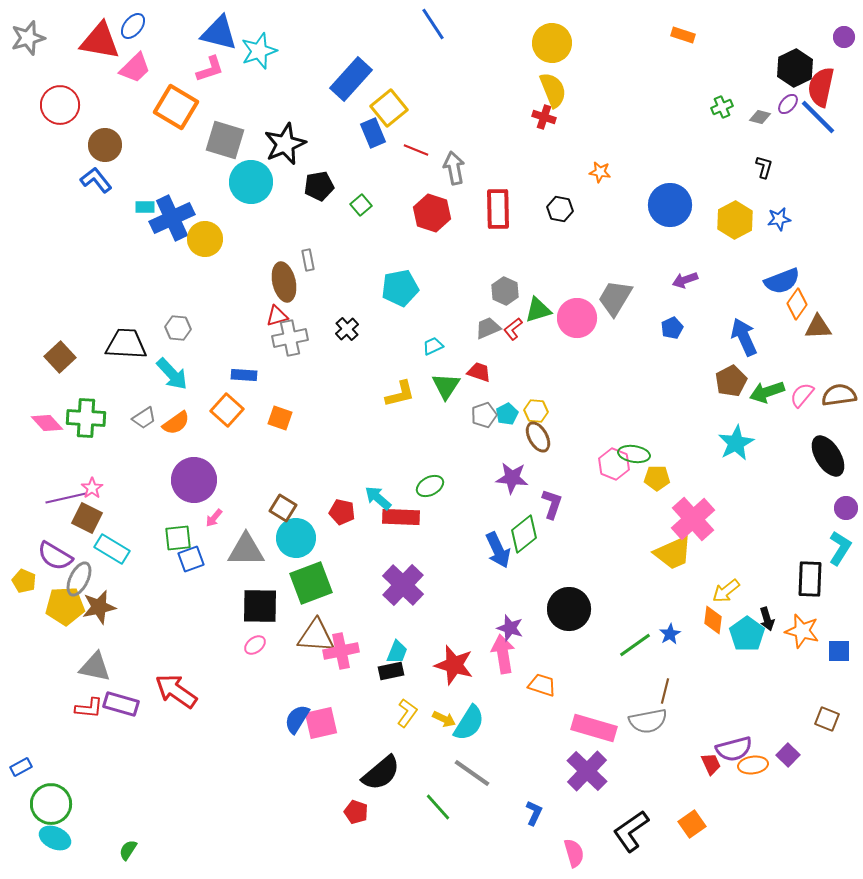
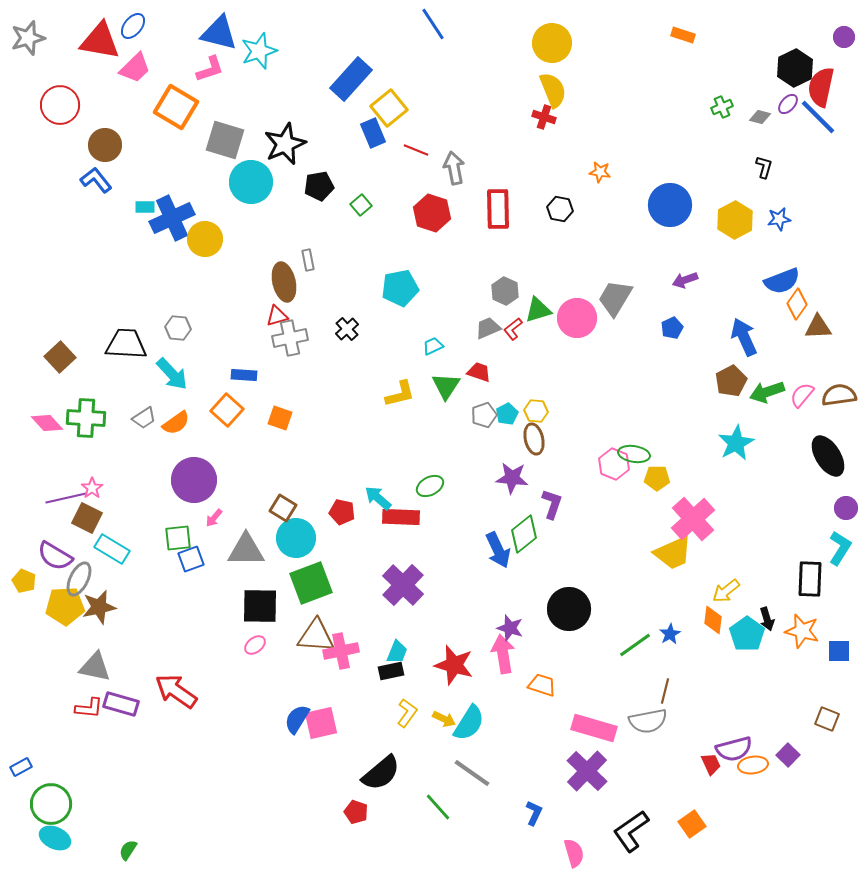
brown ellipse at (538, 437): moved 4 px left, 2 px down; rotated 16 degrees clockwise
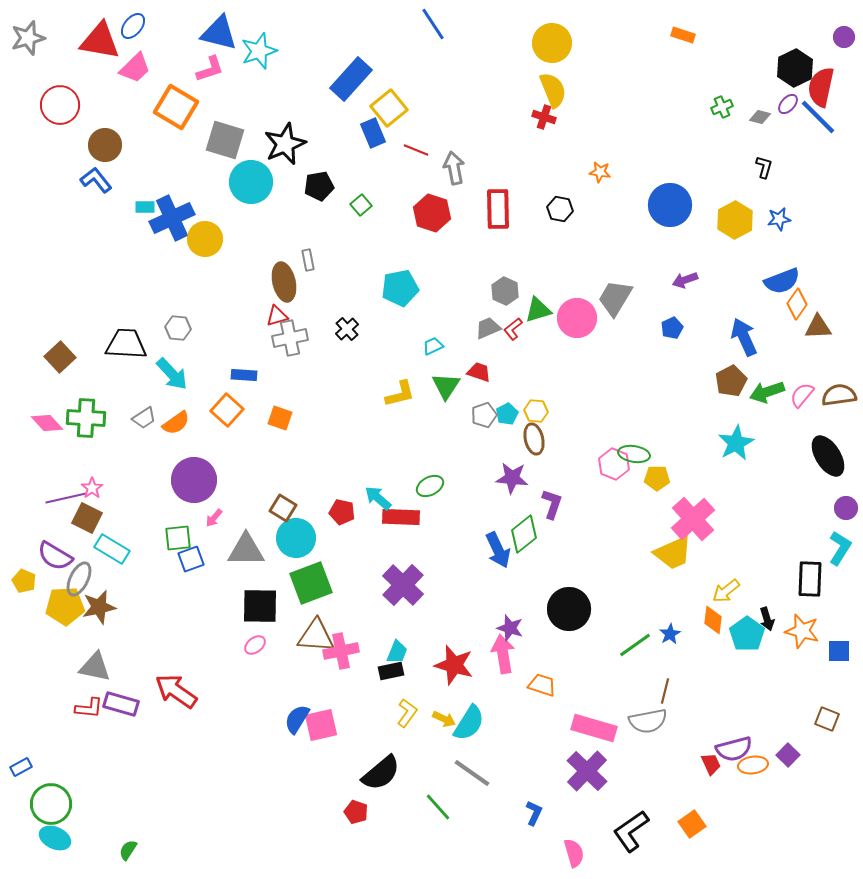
pink square at (321, 723): moved 2 px down
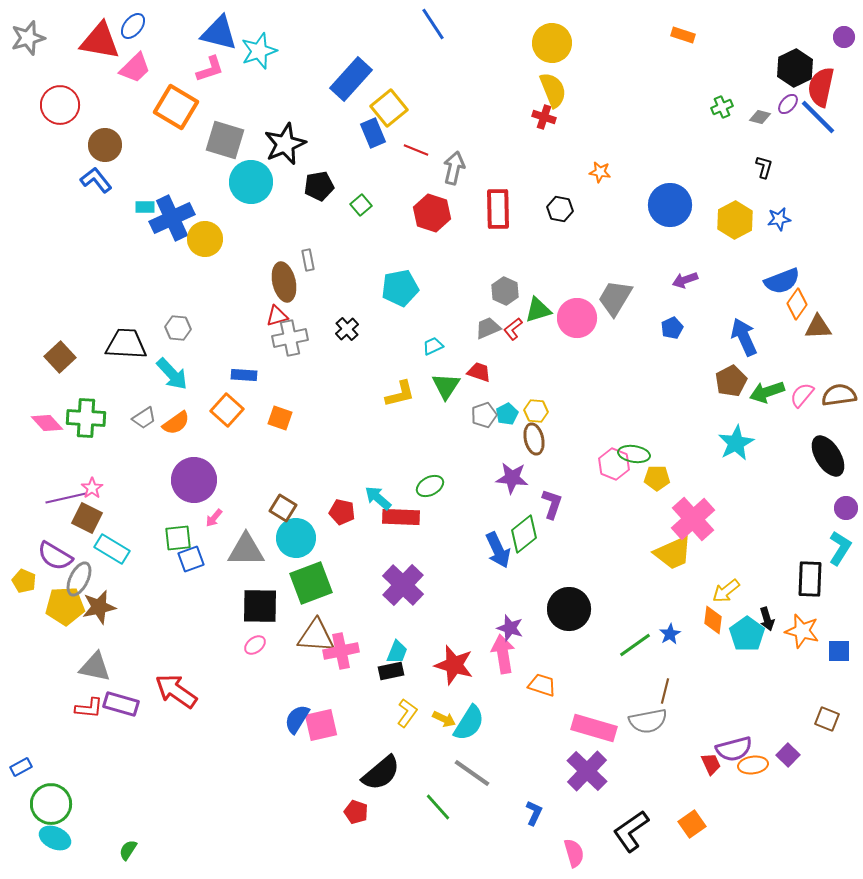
gray arrow at (454, 168): rotated 24 degrees clockwise
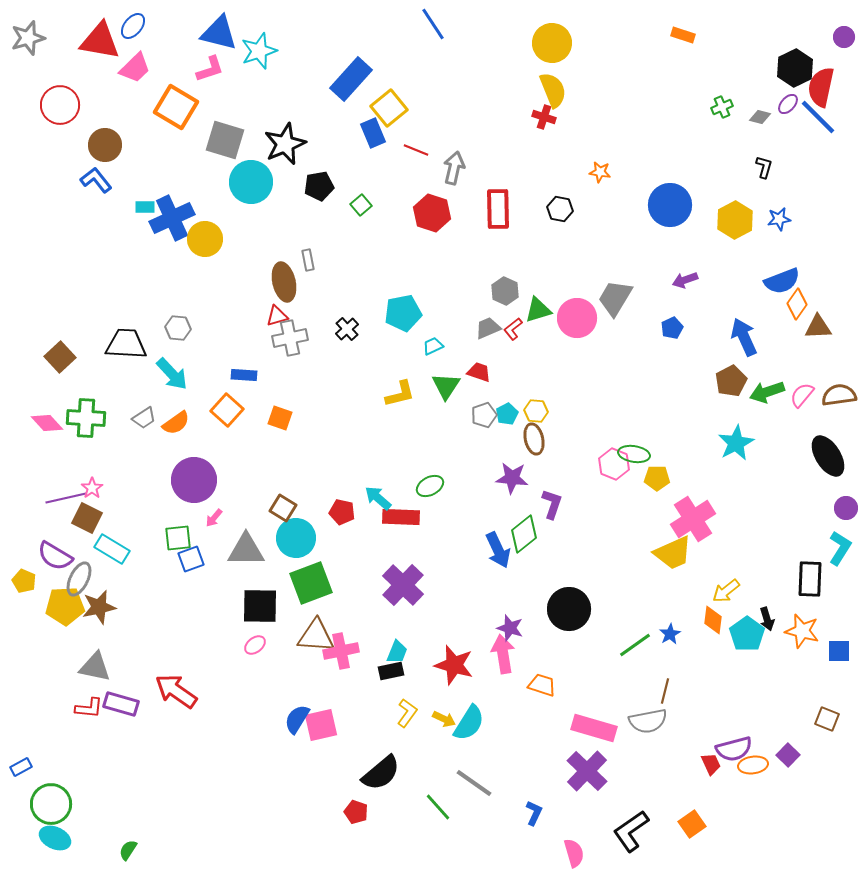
cyan pentagon at (400, 288): moved 3 px right, 25 px down
pink cross at (693, 519): rotated 9 degrees clockwise
gray line at (472, 773): moved 2 px right, 10 px down
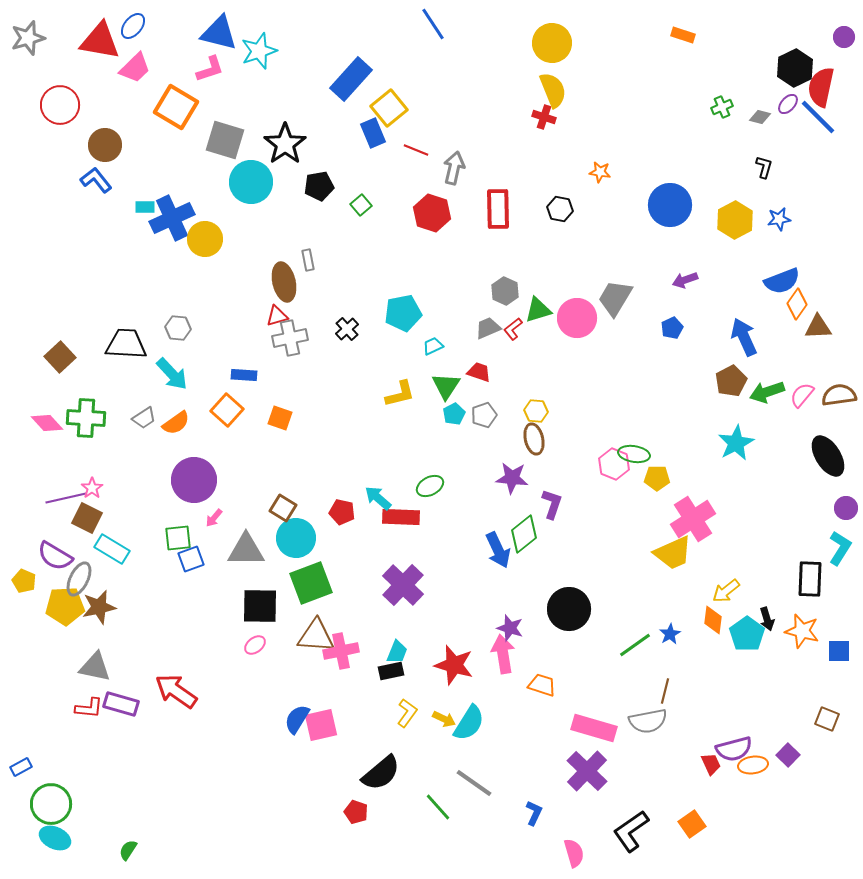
black star at (285, 144): rotated 12 degrees counterclockwise
cyan pentagon at (507, 414): moved 53 px left
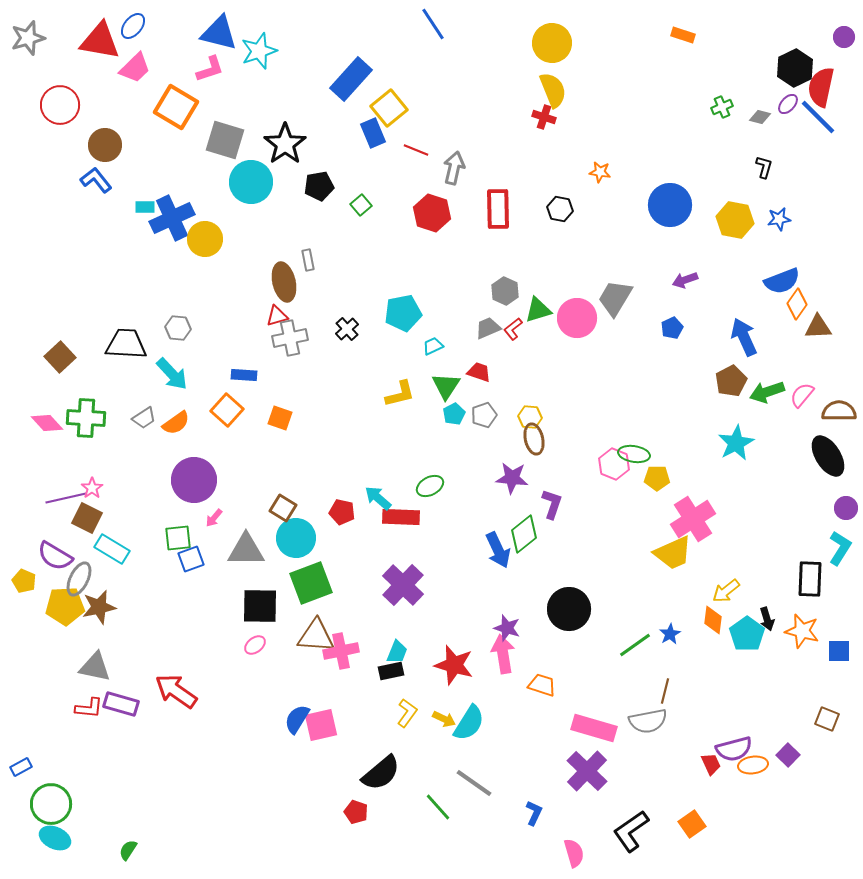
yellow hexagon at (735, 220): rotated 21 degrees counterclockwise
brown semicircle at (839, 395): moved 16 px down; rotated 8 degrees clockwise
yellow hexagon at (536, 411): moved 6 px left, 6 px down
purple star at (510, 628): moved 3 px left
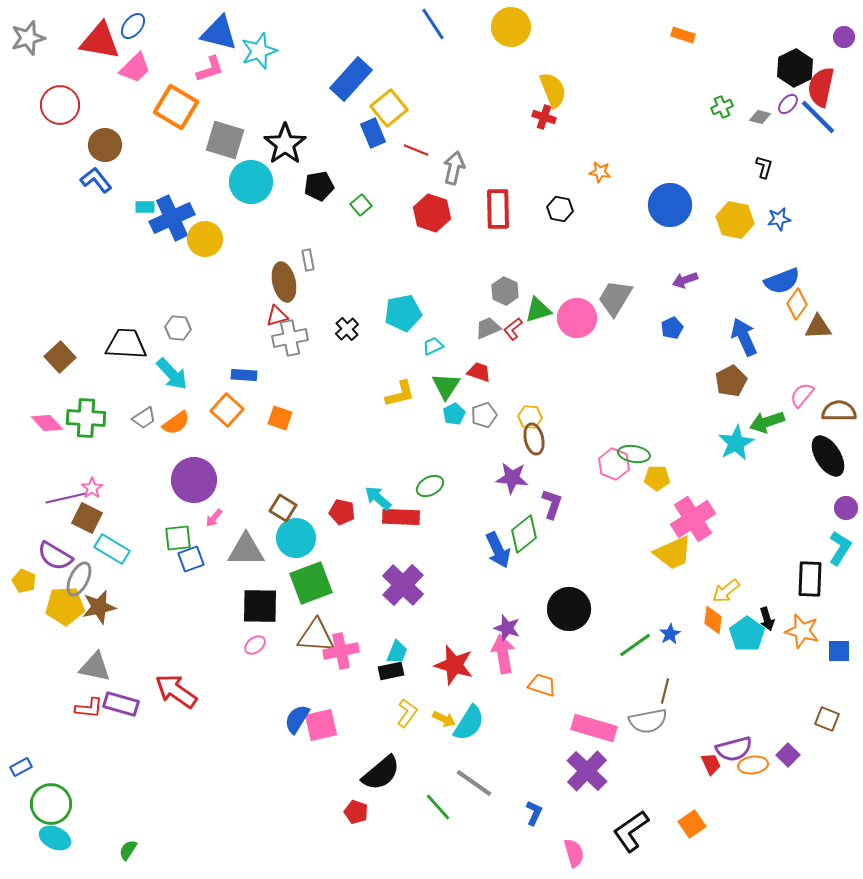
yellow circle at (552, 43): moved 41 px left, 16 px up
green arrow at (767, 392): moved 30 px down
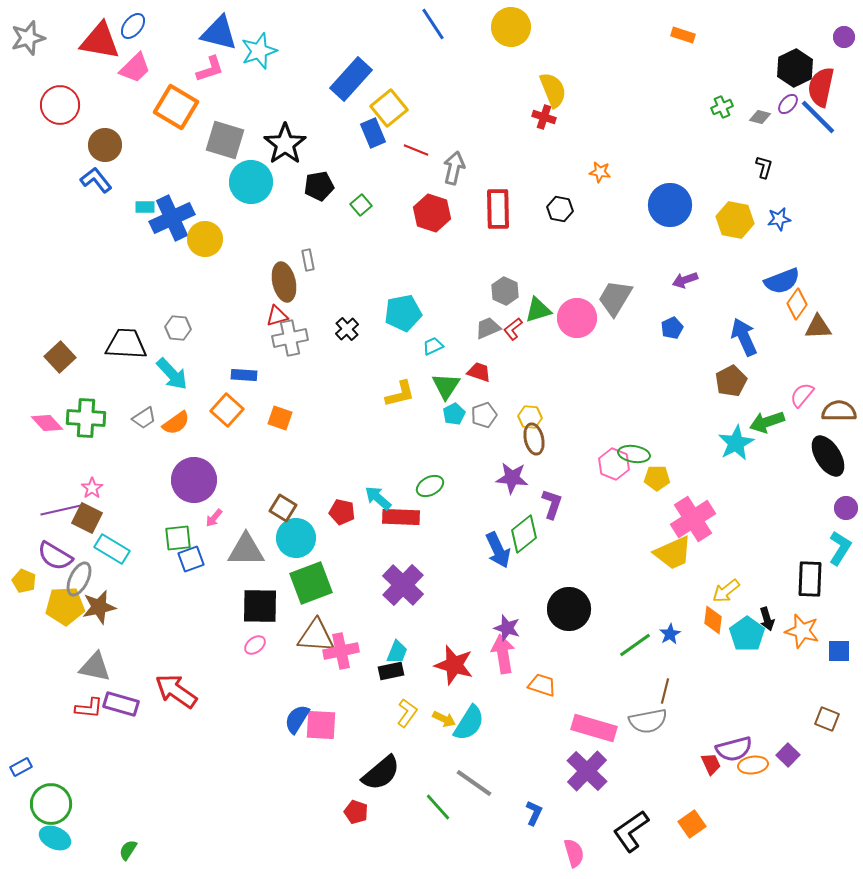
purple line at (66, 498): moved 5 px left, 12 px down
pink square at (321, 725): rotated 16 degrees clockwise
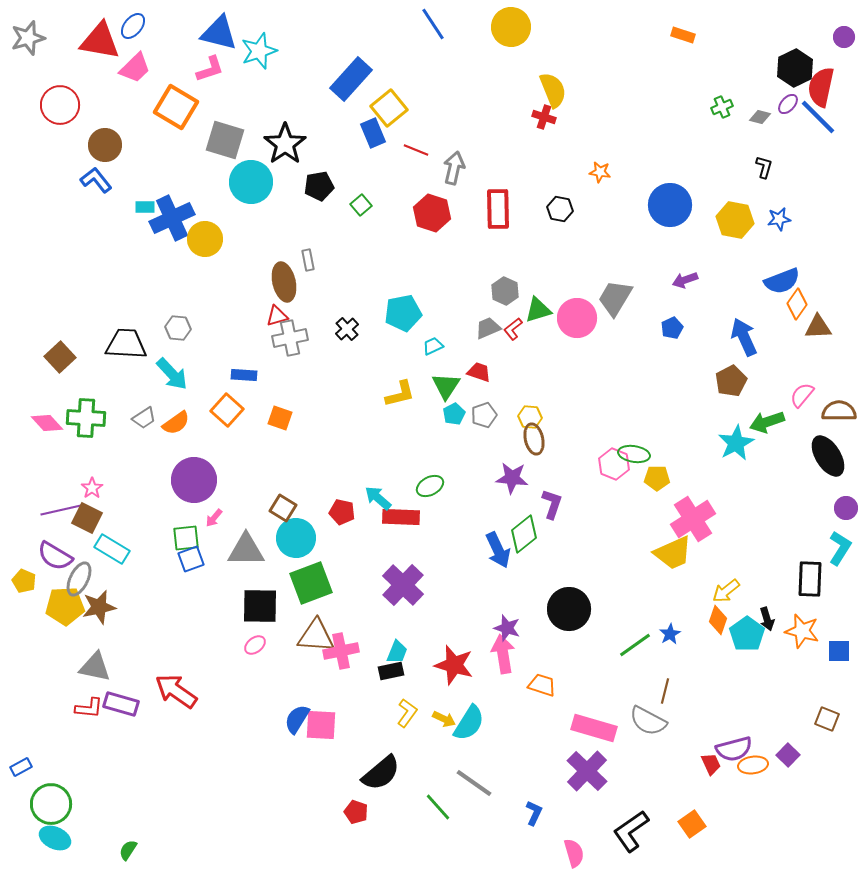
green square at (178, 538): moved 8 px right
orange diamond at (713, 620): moved 5 px right; rotated 12 degrees clockwise
gray semicircle at (648, 721): rotated 39 degrees clockwise
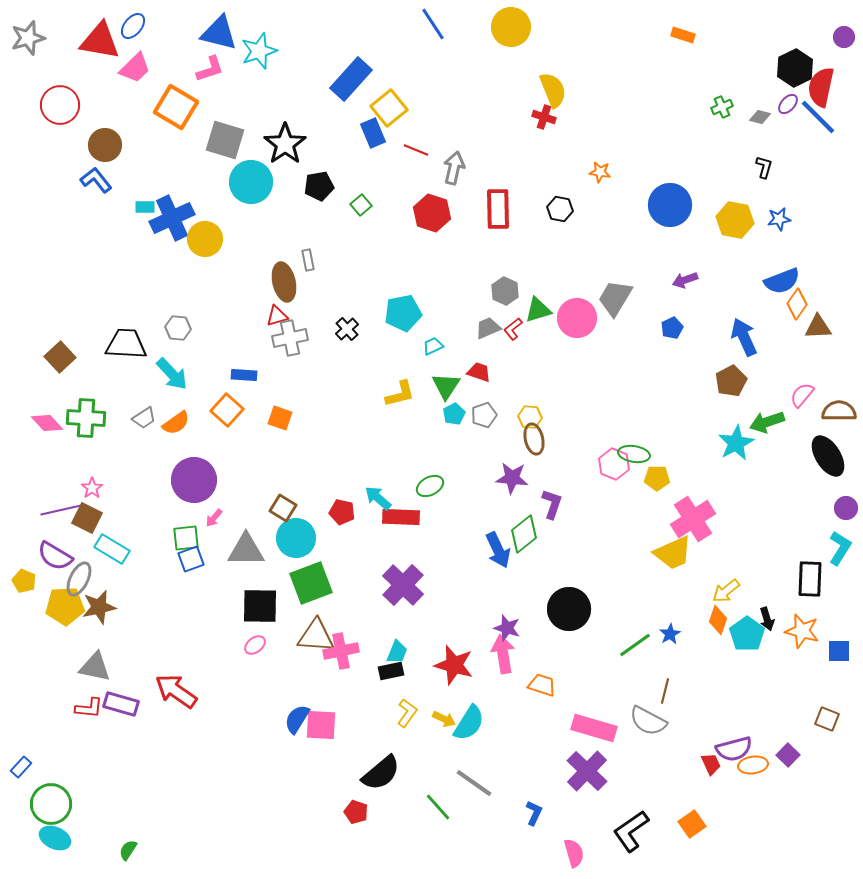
blue rectangle at (21, 767): rotated 20 degrees counterclockwise
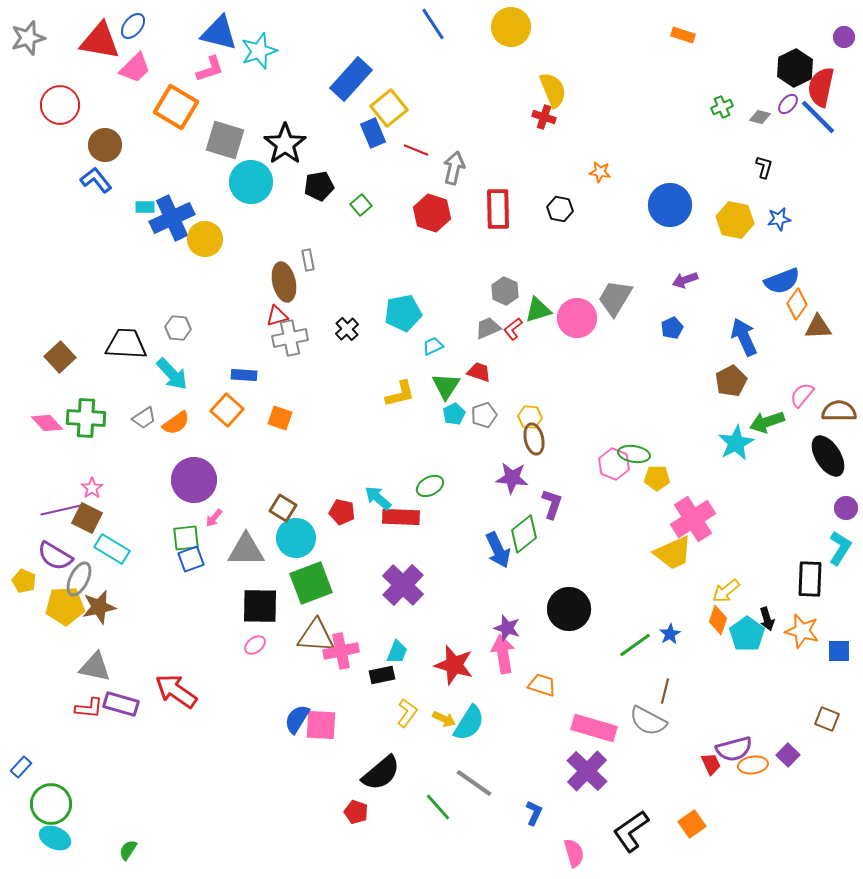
black rectangle at (391, 671): moved 9 px left, 4 px down
